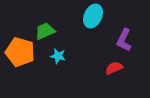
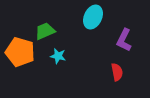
cyan ellipse: moved 1 px down
red semicircle: moved 3 px right, 4 px down; rotated 102 degrees clockwise
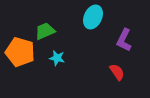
cyan star: moved 1 px left, 2 px down
red semicircle: rotated 24 degrees counterclockwise
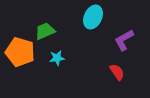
purple L-shape: rotated 35 degrees clockwise
cyan star: rotated 21 degrees counterclockwise
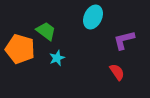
green trapezoid: moved 1 px right; rotated 60 degrees clockwise
purple L-shape: rotated 15 degrees clockwise
orange pentagon: moved 3 px up
cyan star: rotated 14 degrees counterclockwise
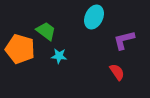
cyan ellipse: moved 1 px right
cyan star: moved 2 px right, 2 px up; rotated 28 degrees clockwise
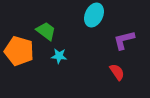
cyan ellipse: moved 2 px up
orange pentagon: moved 1 px left, 2 px down
